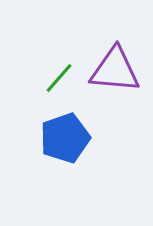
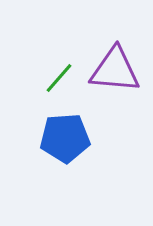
blue pentagon: rotated 15 degrees clockwise
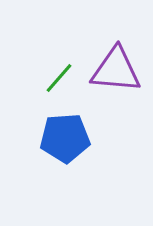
purple triangle: moved 1 px right
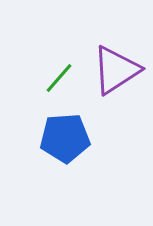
purple triangle: rotated 38 degrees counterclockwise
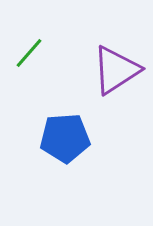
green line: moved 30 px left, 25 px up
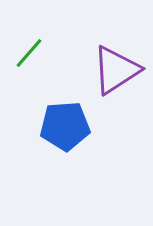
blue pentagon: moved 12 px up
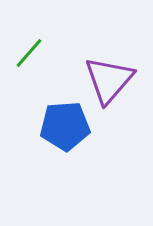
purple triangle: moved 7 px left, 10 px down; rotated 16 degrees counterclockwise
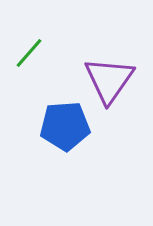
purple triangle: rotated 6 degrees counterclockwise
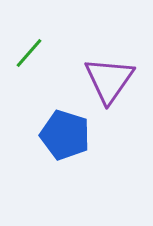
blue pentagon: moved 9 px down; rotated 21 degrees clockwise
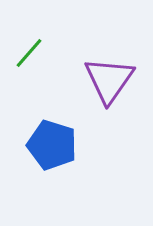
blue pentagon: moved 13 px left, 10 px down
